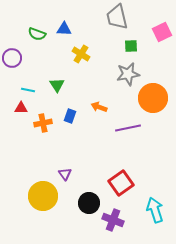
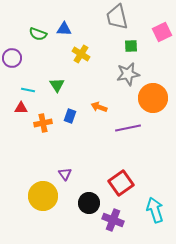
green semicircle: moved 1 px right
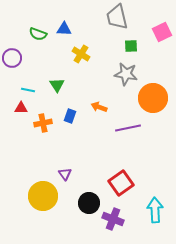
gray star: moved 2 px left; rotated 20 degrees clockwise
cyan arrow: rotated 15 degrees clockwise
purple cross: moved 1 px up
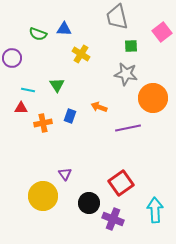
pink square: rotated 12 degrees counterclockwise
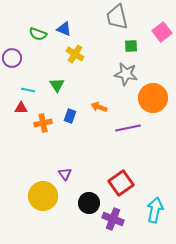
blue triangle: rotated 21 degrees clockwise
yellow cross: moved 6 px left
cyan arrow: rotated 15 degrees clockwise
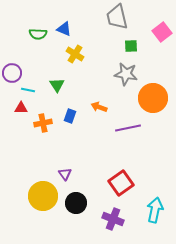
green semicircle: rotated 18 degrees counterclockwise
purple circle: moved 15 px down
black circle: moved 13 px left
